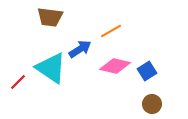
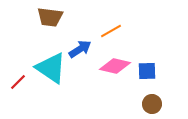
blue square: rotated 30 degrees clockwise
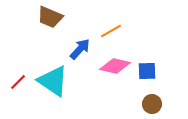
brown trapezoid: rotated 16 degrees clockwise
blue arrow: rotated 15 degrees counterclockwise
cyan triangle: moved 2 px right, 13 px down
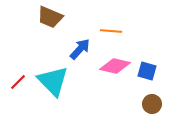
orange line: rotated 35 degrees clockwise
blue square: rotated 18 degrees clockwise
cyan triangle: rotated 12 degrees clockwise
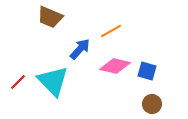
orange line: rotated 35 degrees counterclockwise
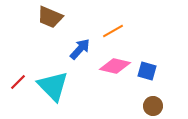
orange line: moved 2 px right
cyan triangle: moved 5 px down
brown circle: moved 1 px right, 2 px down
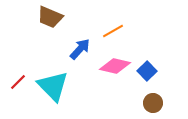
blue square: rotated 30 degrees clockwise
brown circle: moved 3 px up
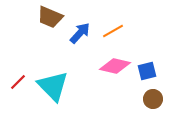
blue arrow: moved 16 px up
blue square: rotated 30 degrees clockwise
brown circle: moved 4 px up
